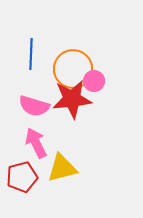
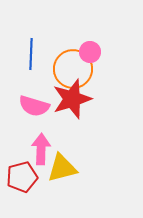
pink circle: moved 4 px left, 29 px up
red star: rotated 12 degrees counterclockwise
pink arrow: moved 5 px right, 6 px down; rotated 28 degrees clockwise
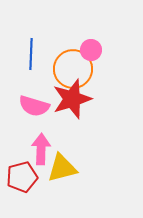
pink circle: moved 1 px right, 2 px up
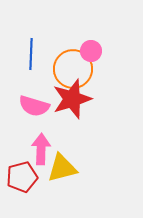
pink circle: moved 1 px down
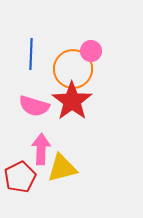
red star: moved 2 px down; rotated 18 degrees counterclockwise
red pentagon: moved 2 px left; rotated 12 degrees counterclockwise
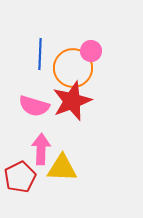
blue line: moved 9 px right
orange circle: moved 1 px up
red star: rotated 15 degrees clockwise
yellow triangle: rotated 16 degrees clockwise
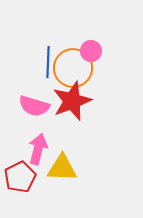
blue line: moved 8 px right, 8 px down
pink arrow: moved 3 px left; rotated 12 degrees clockwise
